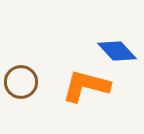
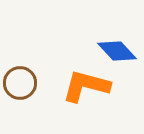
brown circle: moved 1 px left, 1 px down
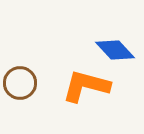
blue diamond: moved 2 px left, 1 px up
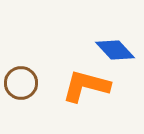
brown circle: moved 1 px right
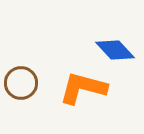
orange L-shape: moved 3 px left, 2 px down
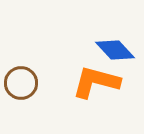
orange L-shape: moved 13 px right, 6 px up
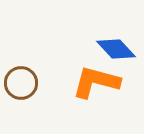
blue diamond: moved 1 px right, 1 px up
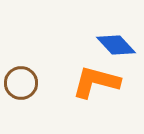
blue diamond: moved 4 px up
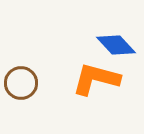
orange L-shape: moved 3 px up
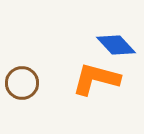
brown circle: moved 1 px right
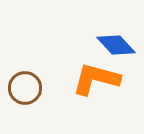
brown circle: moved 3 px right, 5 px down
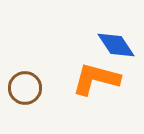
blue diamond: rotated 9 degrees clockwise
